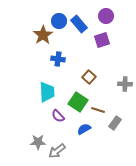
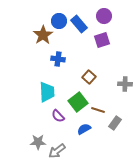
purple circle: moved 2 px left
green square: rotated 18 degrees clockwise
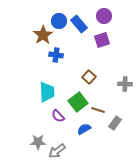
blue cross: moved 2 px left, 4 px up
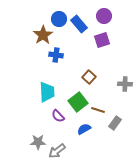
blue circle: moved 2 px up
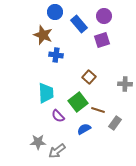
blue circle: moved 4 px left, 7 px up
brown star: rotated 18 degrees counterclockwise
cyan trapezoid: moved 1 px left, 1 px down
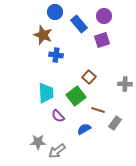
green square: moved 2 px left, 6 px up
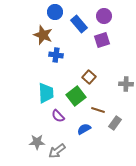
gray cross: moved 1 px right
gray star: moved 1 px left
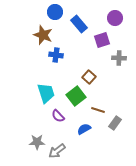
purple circle: moved 11 px right, 2 px down
gray cross: moved 7 px left, 26 px up
cyan trapezoid: rotated 15 degrees counterclockwise
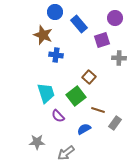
gray arrow: moved 9 px right, 2 px down
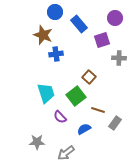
blue cross: moved 1 px up; rotated 16 degrees counterclockwise
purple semicircle: moved 2 px right, 1 px down
